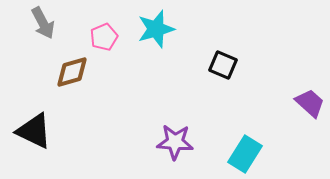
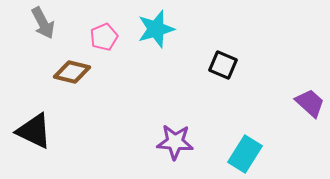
brown diamond: rotated 30 degrees clockwise
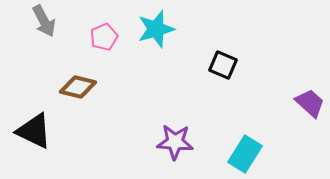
gray arrow: moved 1 px right, 2 px up
brown diamond: moved 6 px right, 15 px down
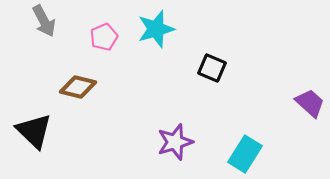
black square: moved 11 px left, 3 px down
black triangle: rotated 18 degrees clockwise
purple star: rotated 21 degrees counterclockwise
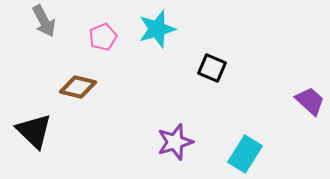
cyan star: moved 1 px right
pink pentagon: moved 1 px left
purple trapezoid: moved 2 px up
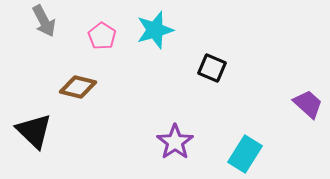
cyan star: moved 2 px left, 1 px down
pink pentagon: moved 1 px left, 1 px up; rotated 16 degrees counterclockwise
purple trapezoid: moved 2 px left, 3 px down
purple star: rotated 18 degrees counterclockwise
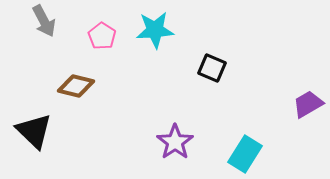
cyan star: rotated 12 degrees clockwise
brown diamond: moved 2 px left, 1 px up
purple trapezoid: rotated 72 degrees counterclockwise
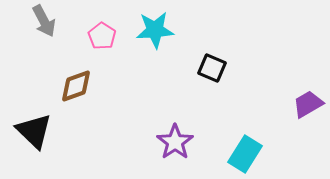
brown diamond: rotated 33 degrees counterclockwise
